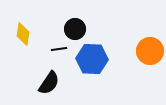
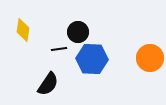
black circle: moved 3 px right, 3 px down
yellow diamond: moved 4 px up
orange circle: moved 7 px down
black semicircle: moved 1 px left, 1 px down
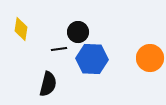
yellow diamond: moved 2 px left, 1 px up
black semicircle: rotated 20 degrees counterclockwise
